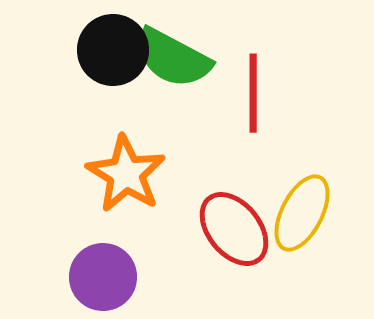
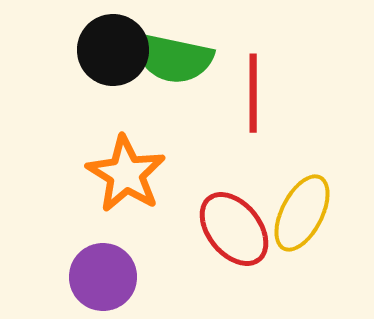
green semicircle: rotated 16 degrees counterclockwise
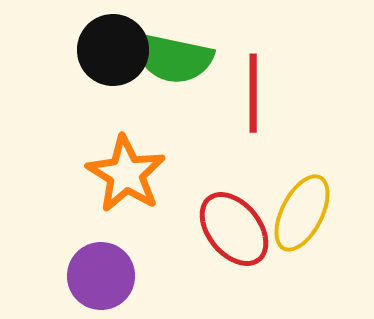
purple circle: moved 2 px left, 1 px up
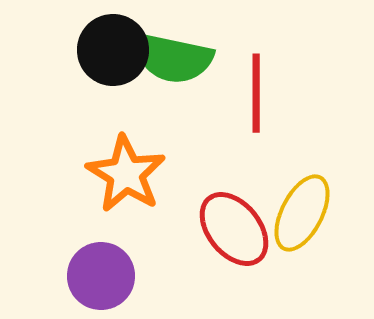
red line: moved 3 px right
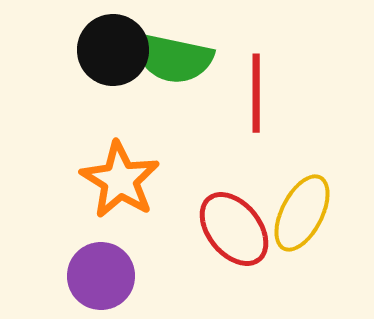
orange star: moved 6 px left, 6 px down
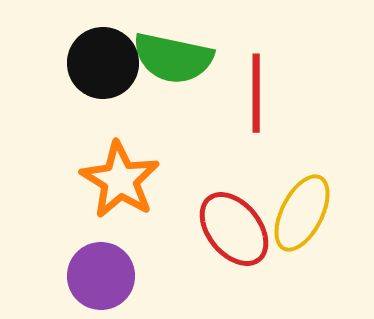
black circle: moved 10 px left, 13 px down
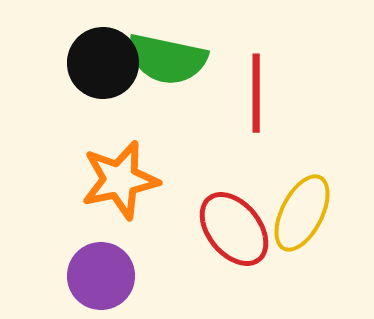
green semicircle: moved 6 px left, 1 px down
orange star: rotated 28 degrees clockwise
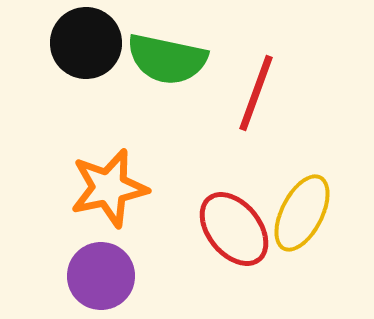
black circle: moved 17 px left, 20 px up
red line: rotated 20 degrees clockwise
orange star: moved 11 px left, 8 px down
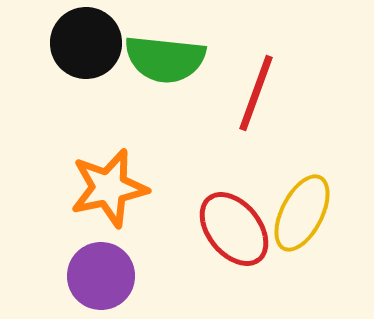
green semicircle: moved 2 px left; rotated 6 degrees counterclockwise
